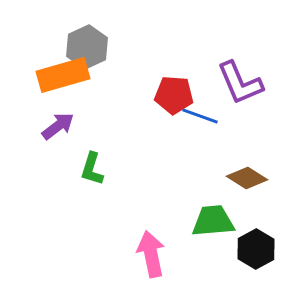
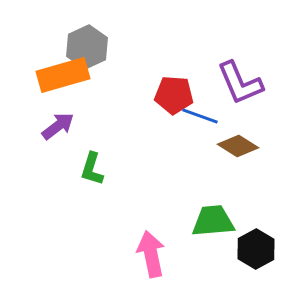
brown diamond: moved 9 px left, 32 px up
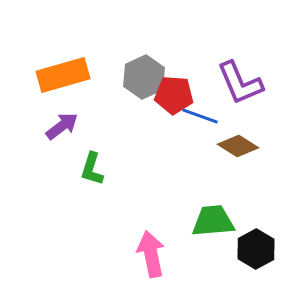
gray hexagon: moved 57 px right, 30 px down
purple arrow: moved 4 px right
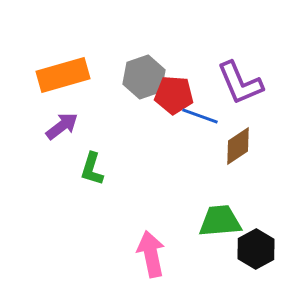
gray hexagon: rotated 6 degrees clockwise
brown diamond: rotated 66 degrees counterclockwise
green trapezoid: moved 7 px right
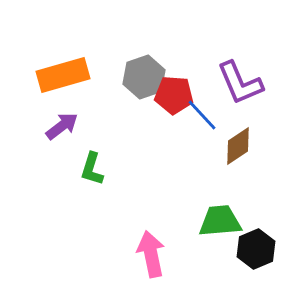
blue line: moved 2 px right, 1 px up; rotated 27 degrees clockwise
black hexagon: rotated 6 degrees clockwise
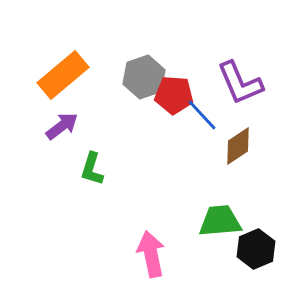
orange rectangle: rotated 24 degrees counterclockwise
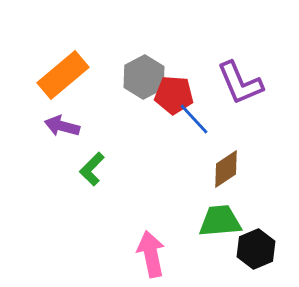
gray hexagon: rotated 9 degrees counterclockwise
blue line: moved 8 px left, 4 px down
purple arrow: rotated 128 degrees counterclockwise
brown diamond: moved 12 px left, 23 px down
green L-shape: rotated 28 degrees clockwise
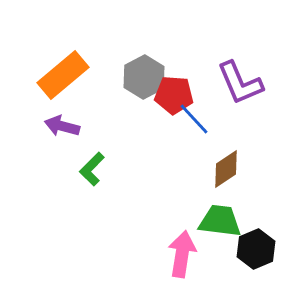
green trapezoid: rotated 12 degrees clockwise
pink arrow: moved 31 px right; rotated 21 degrees clockwise
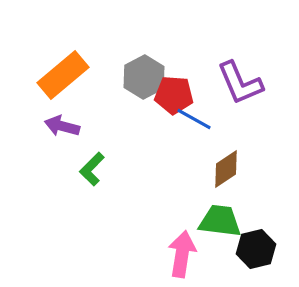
blue line: rotated 18 degrees counterclockwise
black hexagon: rotated 9 degrees clockwise
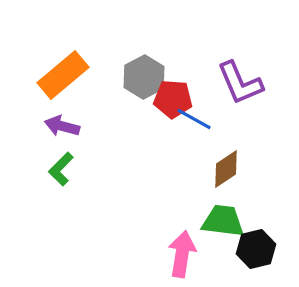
red pentagon: moved 1 px left, 4 px down
green L-shape: moved 31 px left
green trapezoid: moved 3 px right
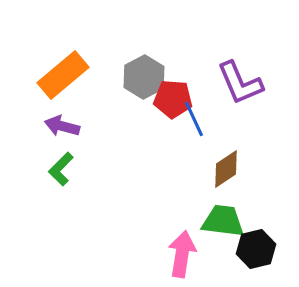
blue line: rotated 36 degrees clockwise
